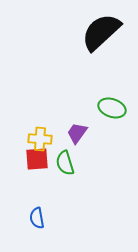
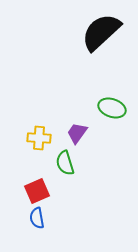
yellow cross: moved 1 px left, 1 px up
red square: moved 32 px down; rotated 20 degrees counterclockwise
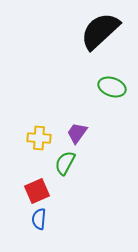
black semicircle: moved 1 px left, 1 px up
green ellipse: moved 21 px up
green semicircle: rotated 45 degrees clockwise
blue semicircle: moved 2 px right, 1 px down; rotated 15 degrees clockwise
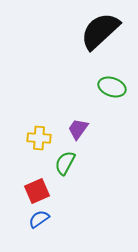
purple trapezoid: moved 1 px right, 4 px up
blue semicircle: rotated 50 degrees clockwise
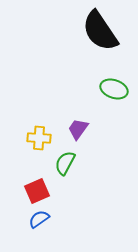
black semicircle: rotated 81 degrees counterclockwise
green ellipse: moved 2 px right, 2 px down
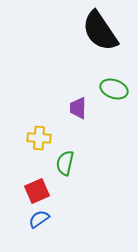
purple trapezoid: moved 21 px up; rotated 35 degrees counterclockwise
green semicircle: rotated 15 degrees counterclockwise
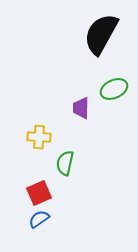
black semicircle: moved 1 px right, 3 px down; rotated 63 degrees clockwise
green ellipse: rotated 44 degrees counterclockwise
purple trapezoid: moved 3 px right
yellow cross: moved 1 px up
red square: moved 2 px right, 2 px down
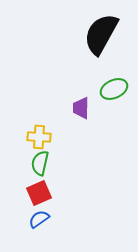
green semicircle: moved 25 px left
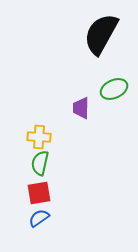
red square: rotated 15 degrees clockwise
blue semicircle: moved 1 px up
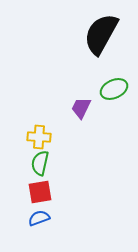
purple trapezoid: rotated 25 degrees clockwise
red square: moved 1 px right, 1 px up
blue semicircle: rotated 15 degrees clockwise
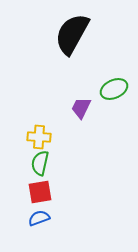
black semicircle: moved 29 px left
